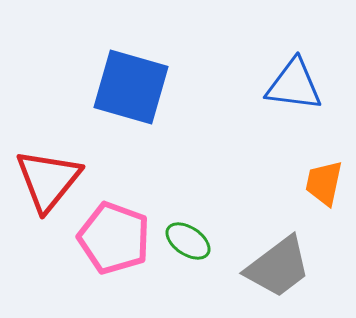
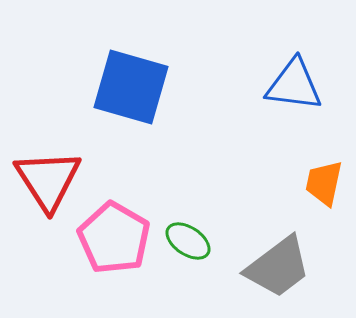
red triangle: rotated 12 degrees counterclockwise
pink pentagon: rotated 10 degrees clockwise
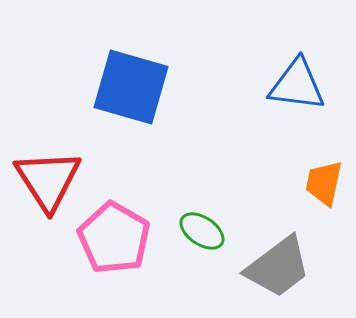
blue triangle: moved 3 px right
green ellipse: moved 14 px right, 10 px up
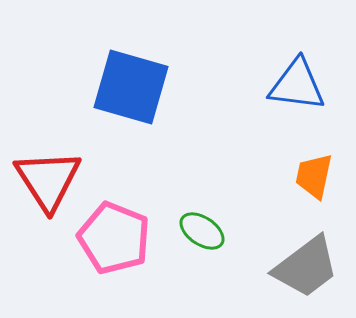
orange trapezoid: moved 10 px left, 7 px up
pink pentagon: rotated 8 degrees counterclockwise
gray trapezoid: moved 28 px right
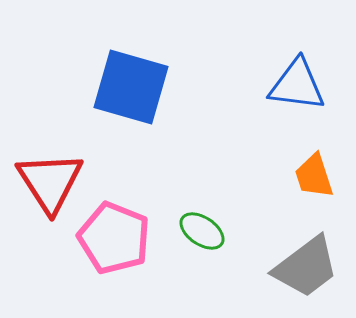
orange trapezoid: rotated 30 degrees counterclockwise
red triangle: moved 2 px right, 2 px down
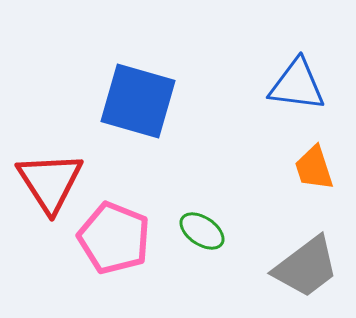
blue square: moved 7 px right, 14 px down
orange trapezoid: moved 8 px up
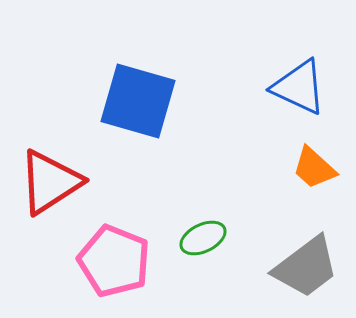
blue triangle: moved 2 px right, 2 px down; rotated 18 degrees clockwise
orange trapezoid: rotated 30 degrees counterclockwise
red triangle: rotated 30 degrees clockwise
green ellipse: moved 1 px right, 7 px down; rotated 60 degrees counterclockwise
pink pentagon: moved 23 px down
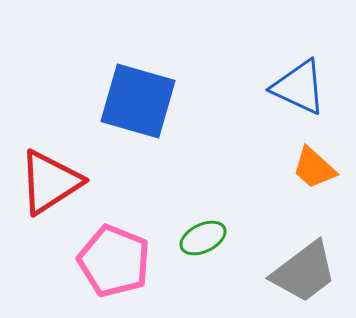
gray trapezoid: moved 2 px left, 5 px down
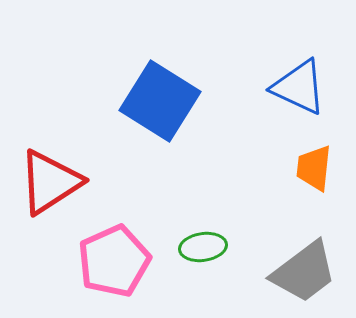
blue square: moved 22 px right; rotated 16 degrees clockwise
orange trapezoid: rotated 54 degrees clockwise
green ellipse: moved 9 px down; rotated 18 degrees clockwise
pink pentagon: rotated 26 degrees clockwise
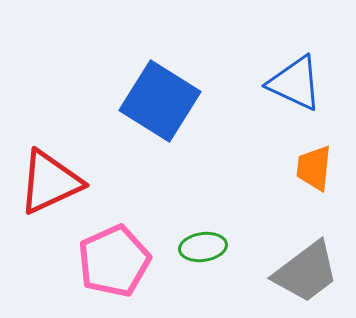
blue triangle: moved 4 px left, 4 px up
red triangle: rotated 8 degrees clockwise
gray trapezoid: moved 2 px right
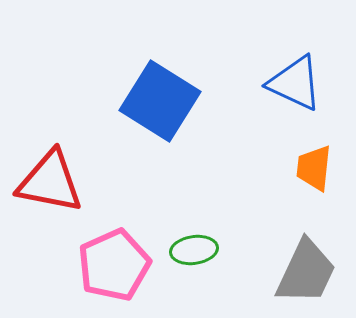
red triangle: rotated 36 degrees clockwise
green ellipse: moved 9 px left, 3 px down
pink pentagon: moved 4 px down
gray trapezoid: rotated 28 degrees counterclockwise
